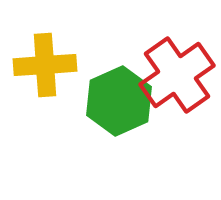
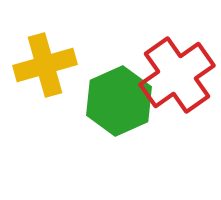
yellow cross: rotated 12 degrees counterclockwise
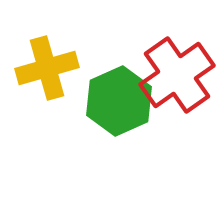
yellow cross: moved 2 px right, 3 px down
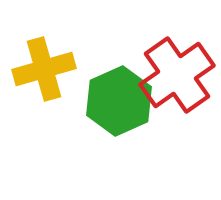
yellow cross: moved 3 px left, 1 px down
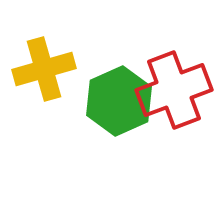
red cross: moved 3 px left, 15 px down; rotated 14 degrees clockwise
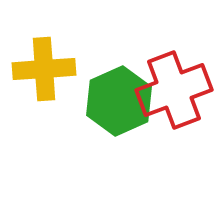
yellow cross: rotated 12 degrees clockwise
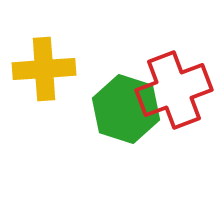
green hexagon: moved 7 px right, 8 px down; rotated 18 degrees counterclockwise
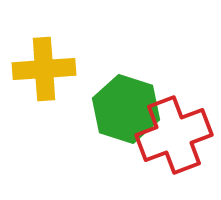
red cross: moved 45 px down
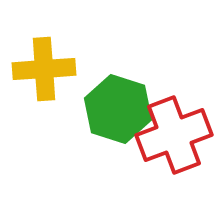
green hexagon: moved 8 px left
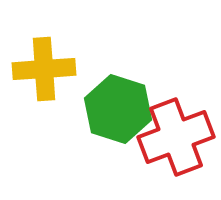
red cross: moved 2 px right, 2 px down
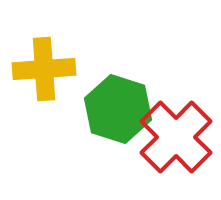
red cross: rotated 24 degrees counterclockwise
